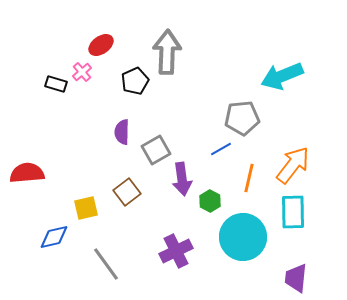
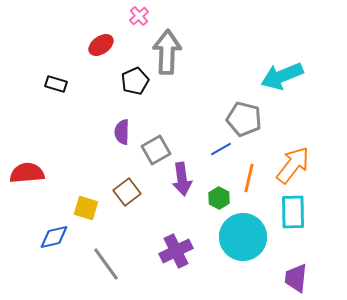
pink cross: moved 57 px right, 56 px up
gray pentagon: moved 2 px right, 1 px down; rotated 20 degrees clockwise
green hexagon: moved 9 px right, 3 px up
yellow square: rotated 30 degrees clockwise
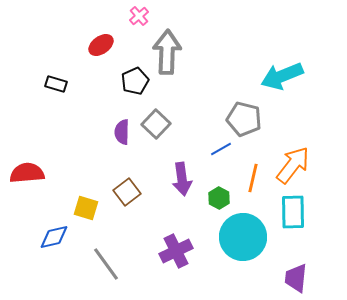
gray square: moved 26 px up; rotated 16 degrees counterclockwise
orange line: moved 4 px right
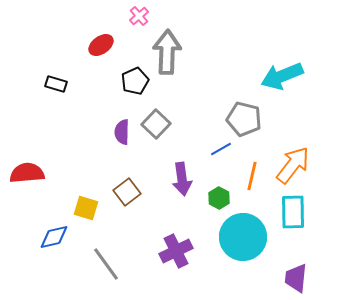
orange line: moved 1 px left, 2 px up
